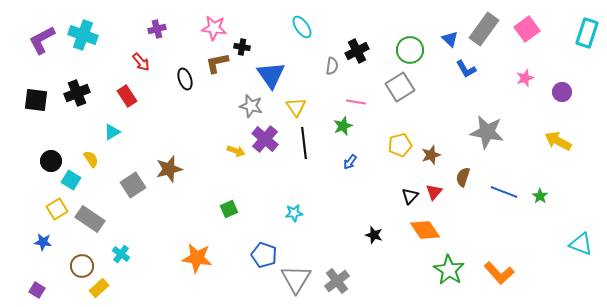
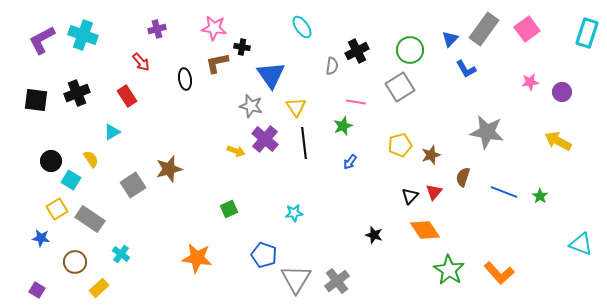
blue triangle at (450, 39): rotated 30 degrees clockwise
pink star at (525, 78): moved 5 px right, 4 px down; rotated 12 degrees clockwise
black ellipse at (185, 79): rotated 10 degrees clockwise
blue star at (43, 242): moved 2 px left, 4 px up
brown circle at (82, 266): moved 7 px left, 4 px up
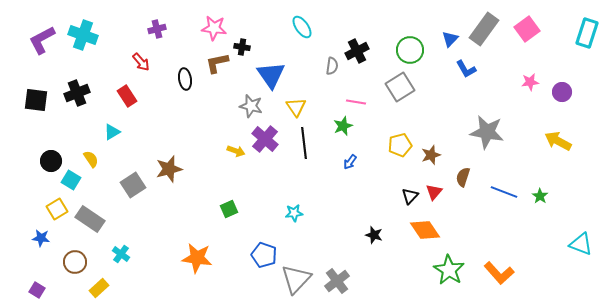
gray triangle at (296, 279): rotated 12 degrees clockwise
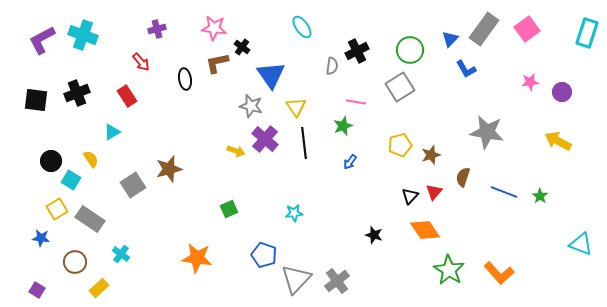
black cross at (242, 47): rotated 28 degrees clockwise
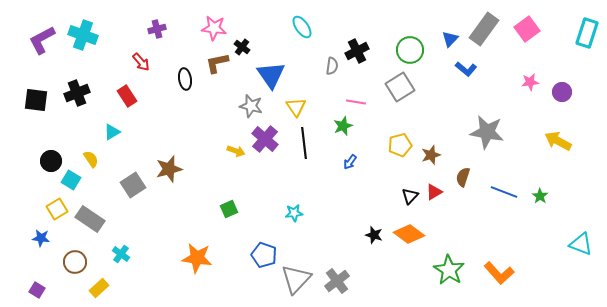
blue L-shape at (466, 69): rotated 20 degrees counterclockwise
red triangle at (434, 192): rotated 18 degrees clockwise
orange diamond at (425, 230): moved 16 px left, 4 px down; rotated 20 degrees counterclockwise
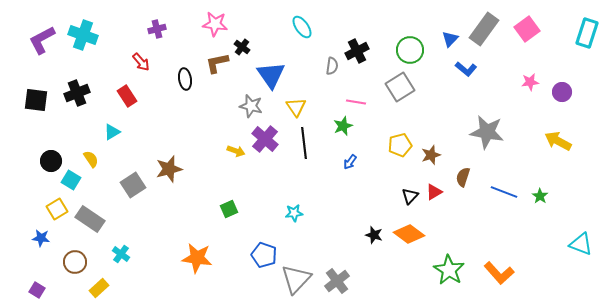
pink star at (214, 28): moved 1 px right, 4 px up
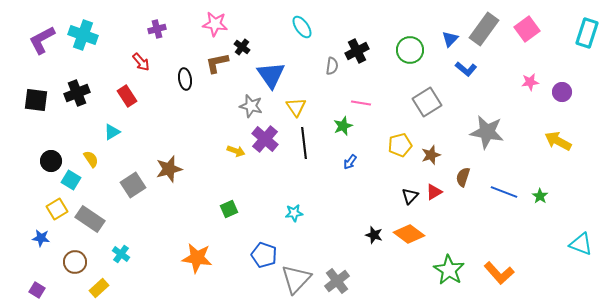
gray square at (400, 87): moved 27 px right, 15 px down
pink line at (356, 102): moved 5 px right, 1 px down
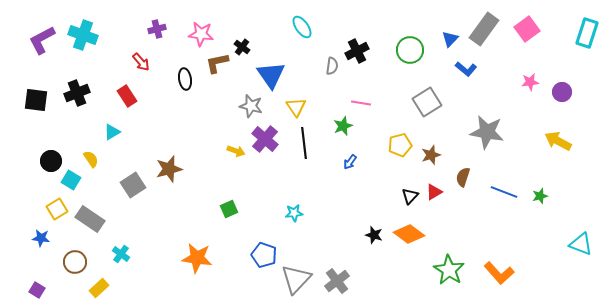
pink star at (215, 24): moved 14 px left, 10 px down
green star at (540, 196): rotated 21 degrees clockwise
